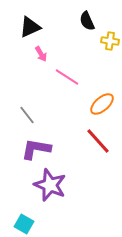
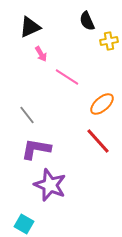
yellow cross: moved 1 px left; rotated 18 degrees counterclockwise
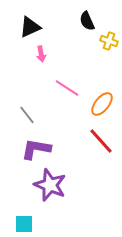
yellow cross: rotated 30 degrees clockwise
pink arrow: rotated 21 degrees clockwise
pink line: moved 11 px down
orange ellipse: rotated 10 degrees counterclockwise
red line: moved 3 px right
cyan square: rotated 30 degrees counterclockwise
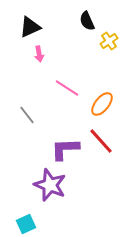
yellow cross: rotated 36 degrees clockwise
pink arrow: moved 2 px left
purple L-shape: moved 29 px right; rotated 12 degrees counterclockwise
cyan square: moved 2 px right; rotated 24 degrees counterclockwise
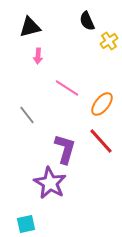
black triangle: rotated 10 degrees clockwise
pink arrow: moved 1 px left, 2 px down; rotated 14 degrees clockwise
purple L-shape: rotated 108 degrees clockwise
purple star: moved 2 px up; rotated 8 degrees clockwise
cyan square: rotated 12 degrees clockwise
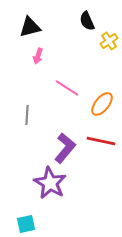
pink arrow: rotated 14 degrees clockwise
gray line: rotated 42 degrees clockwise
red line: rotated 36 degrees counterclockwise
purple L-shape: moved 1 px up; rotated 24 degrees clockwise
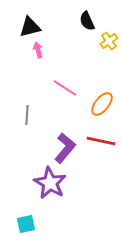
pink arrow: moved 6 px up; rotated 147 degrees clockwise
pink line: moved 2 px left
